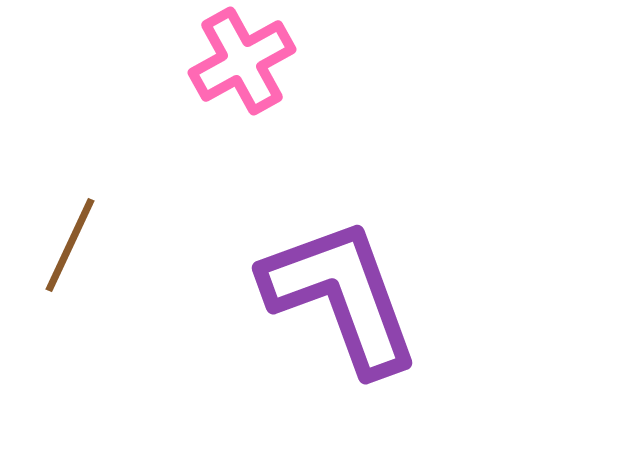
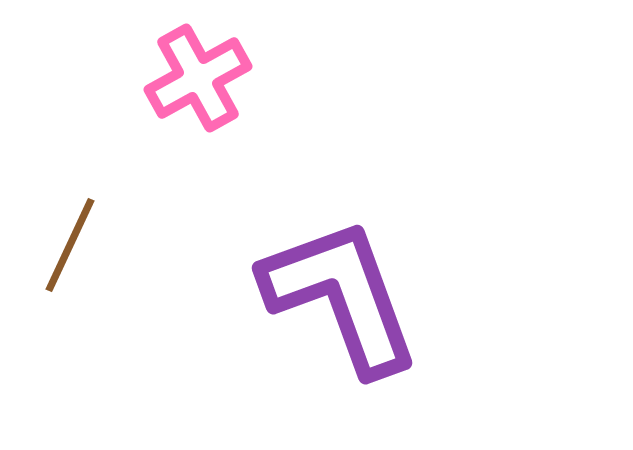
pink cross: moved 44 px left, 17 px down
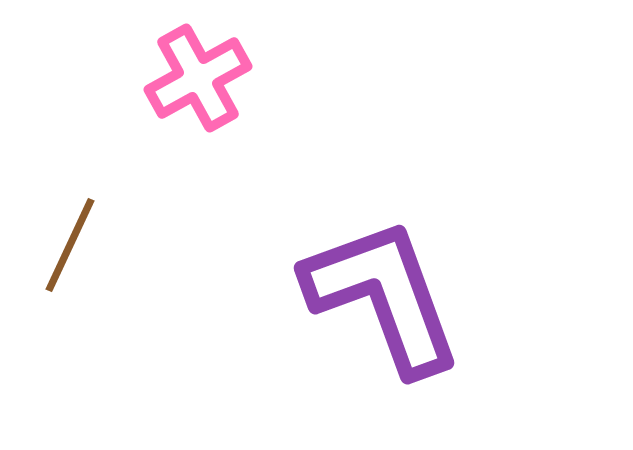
purple L-shape: moved 42 px right
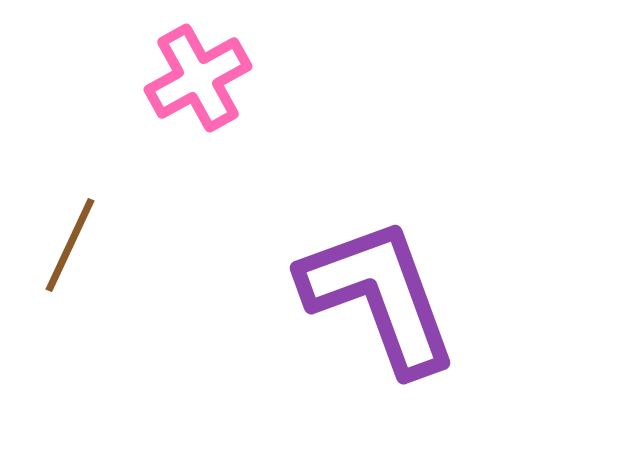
purple L-shape: moved 4 px left
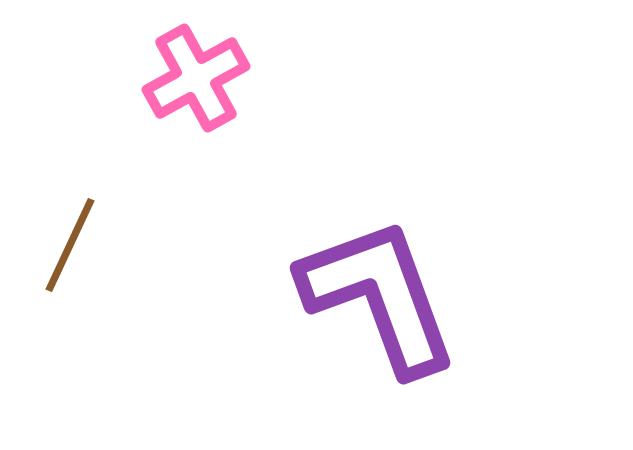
pink cross: moved 2 px left
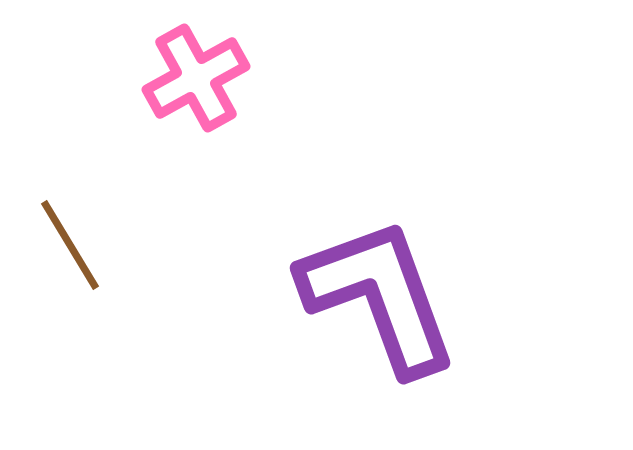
brown line: rotated 56 degrees counterclockwise
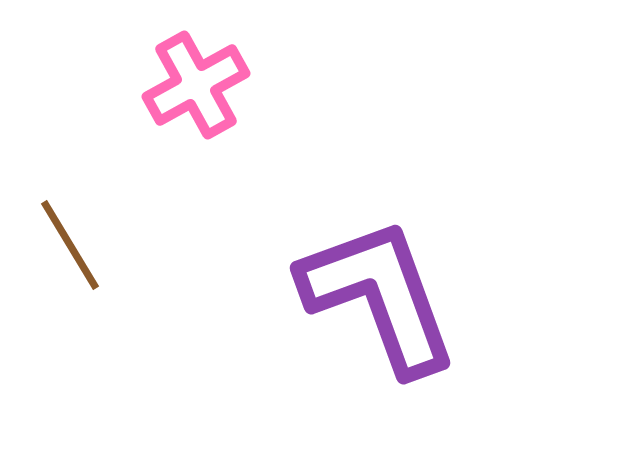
pink cross: moved 7 px down
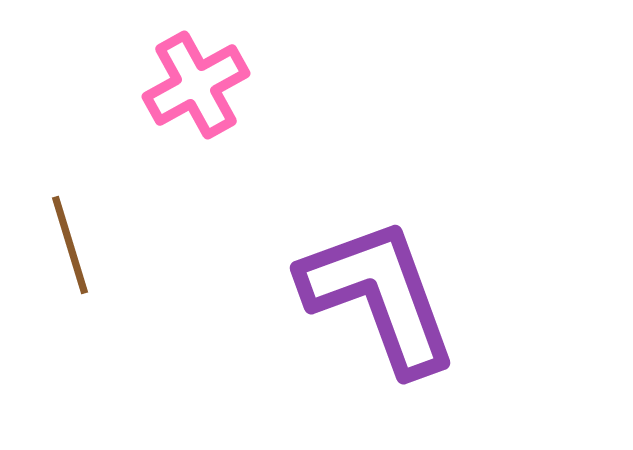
brown line: rotated 14 degrees clockwise
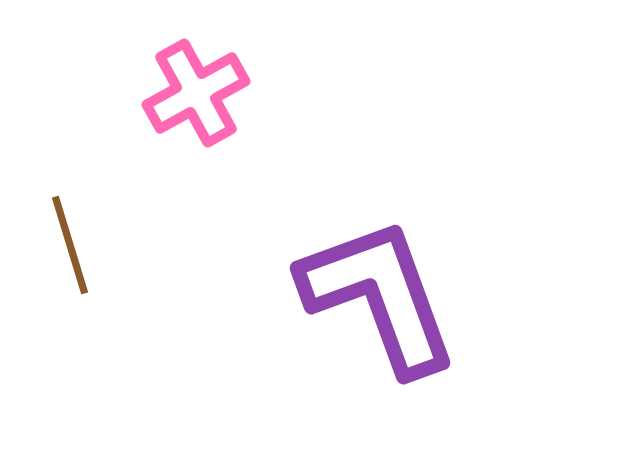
pink cross: moved 8 px down
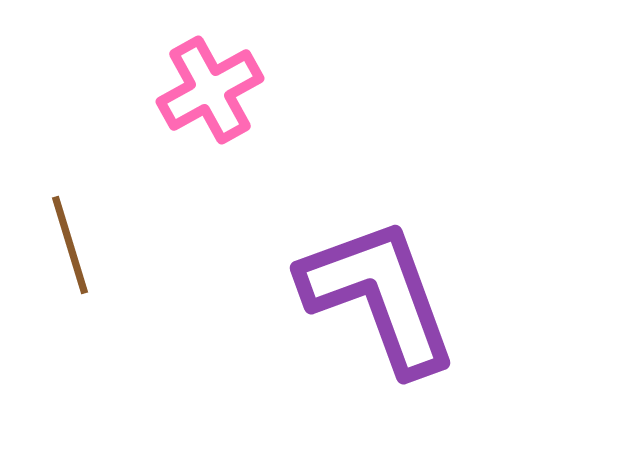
pink cross: moved 14 px right, 3 px up
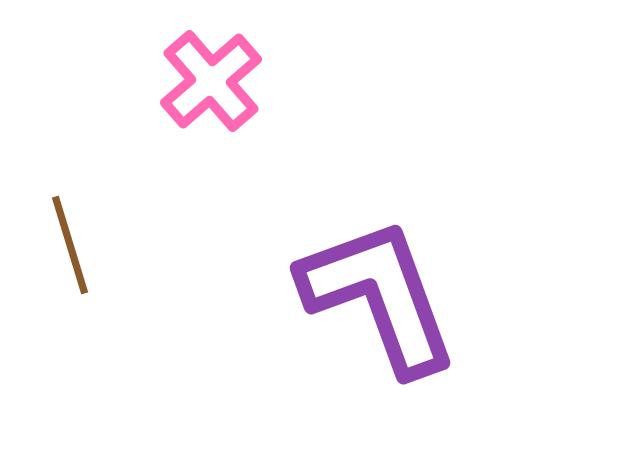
pink cross: moved 1 px right, 9 px up; rotated 12 degrees counterclockwise
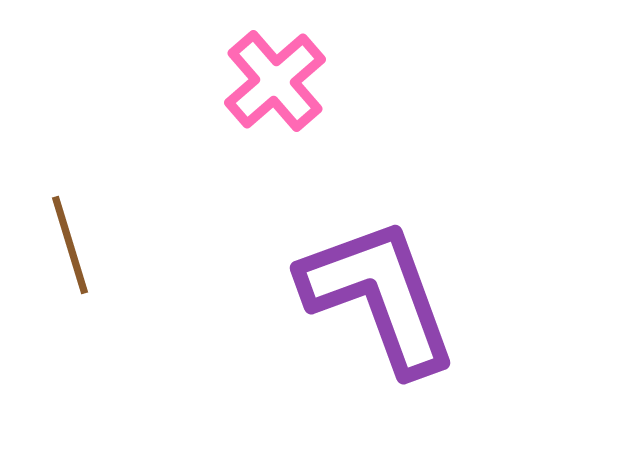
pink cross: moved 64 px right
